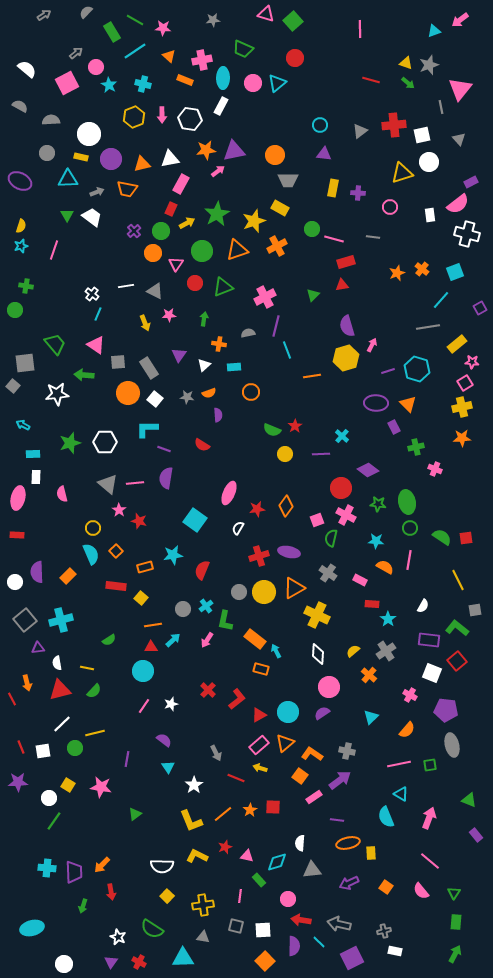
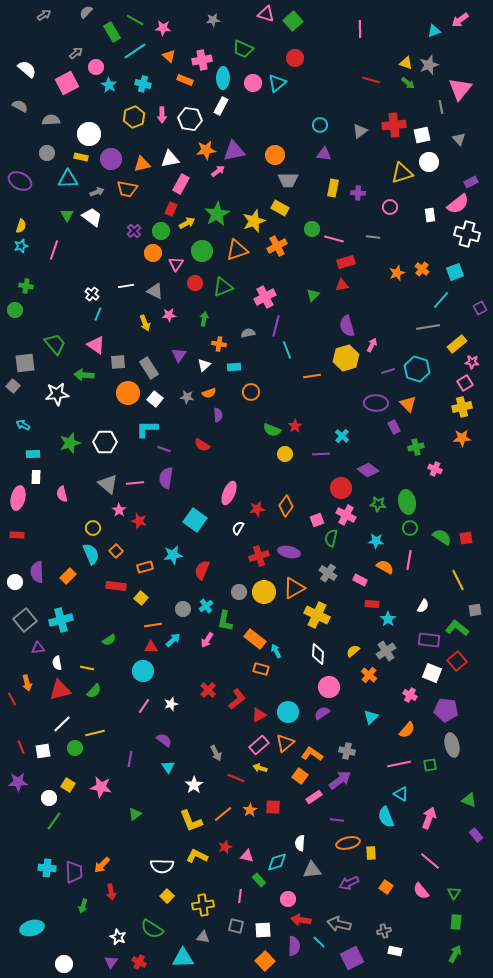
purple line at (127, 759): moved 3 px right
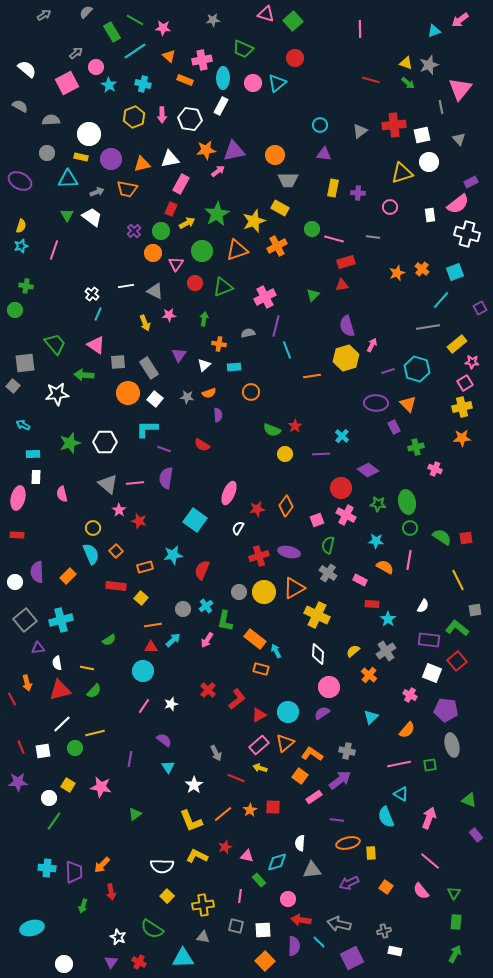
green semicircle at (331, 538): moved 3 px left, 7 px down
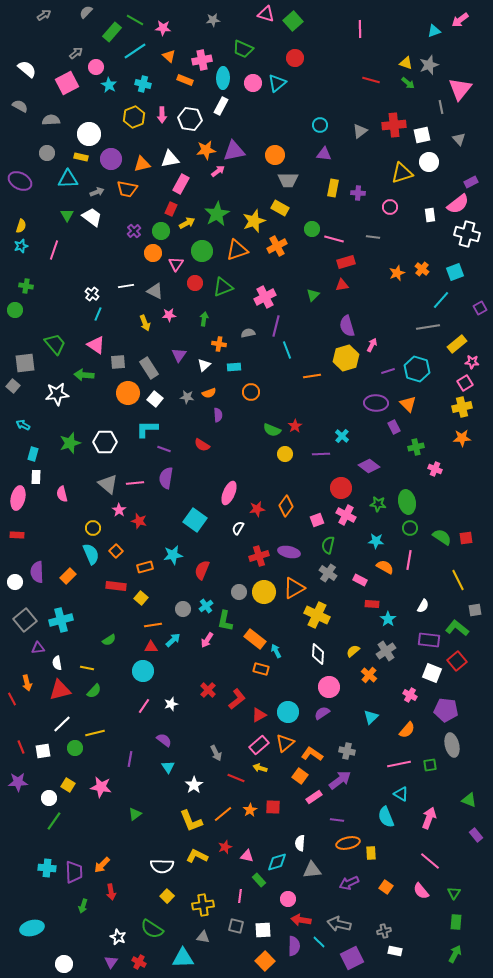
green rectangle at (112, 32): rotated 72 degrees clockwise
cyan rectangle at (33, 454): rotated 72 degrees counterclockwise
purple diamond at (368, 470): moved 1 px right, 4 px up
